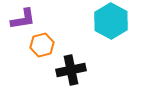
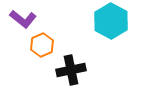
purple L-shape: rotated 48 degrees clockwise
orange hexagon: rotated 10 degrees counterclockwise
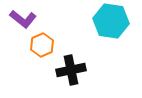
cyan hexagon: rotated 20 degrees counterclockwise
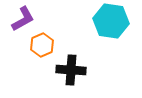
purple L-shape: rotated 68 degrees counterclockwise
black cross: rotated 16 degrees clockwise
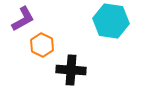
orange hexagon: rotated 10 degrees counterclockwise
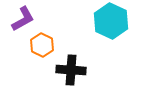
cyan hexagon: rotated 16 degrees clockwise
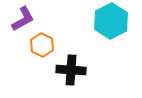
cyan hexagon: rotated 8 degrees clockwise
